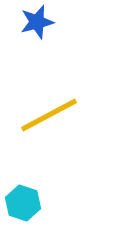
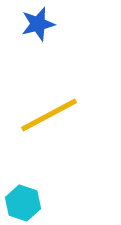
blue star: moved 1 px right, 2 px down
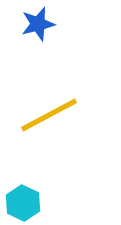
cyan hexagon: rotated 8 degrees clockwise
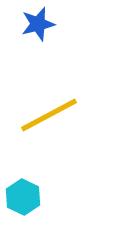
cyan hexagon: moved 6 px up
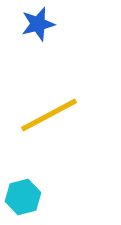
cyan hexagon: rotated 20 degrees clockwise
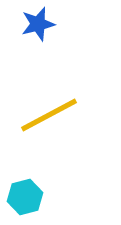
cyan hexagon: moved 2 px right
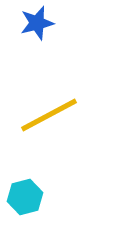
blue star: moved 1 px left, 1 px up
